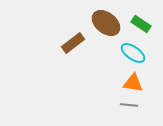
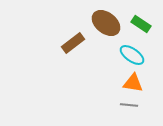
cyan ellipse: moved 1 px left, 2 px down
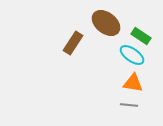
green rectangle: moved 12 px down
brown rectangle: rotated 20 degrees counterclockwise
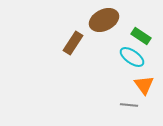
brown ellipse: moved 2 px left, 3 px up; rotated 64 degrees counterclockwise
cyan ellipse: moved 2 px down
orange triangle: moved 11 px right, 2 px down; rotated 45 degrees clockwise
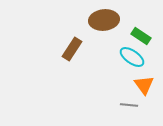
brown ellipse: rotated 20 degrees clockwise
brown rectangle: moved 1 px left, 6 px down
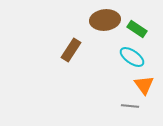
brown ellipse: moved 1 px right
green rectangle: moved 4 px left, 7 px up
brown rectangle: moved 1 px left, 1 px down
gray line: moved 1 px right, 1 px down
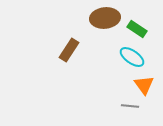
brown ellipse: moved 2 px up
brown rectangle: moved 2 px left
